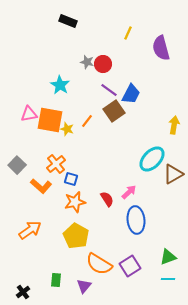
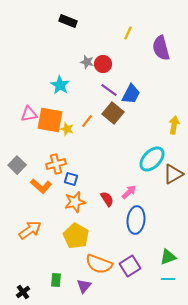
brown square: moved 1 px left, 2 px down; rotated 15 degrees counterclockwise
orange cross: rotated 24 degrees clockwise
blue ellipse: rotated 12 degrees clockwise
orange semicircle: rotated 12 degrees counterclockwise
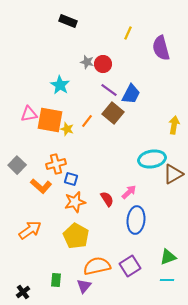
cyan ellipse: rotated 36 degrees clockwise
orange semicircle: moved 2 px left, 2 px down; rotated 148 degrees clockwise
cyan line: moved 1 px left, 1 px down
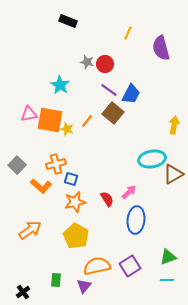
red circle: moved 2 px right
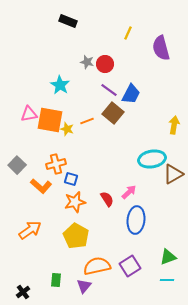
orange line: rotated 32 degrees clockwise
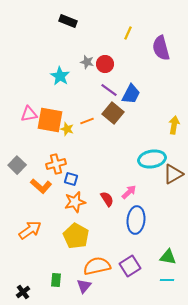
cyan star: moved 9 px up
green triangle: rotated 30 degrees clockwise
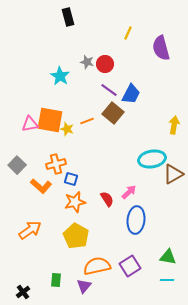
black rectangle: moved 4 px up; rotated 54 degrees clockwise
pink triangle: moved 1 px right, 10 px down
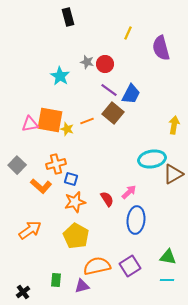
purple triangle: moved 2 px left; rotated 35 degrees clockwise
